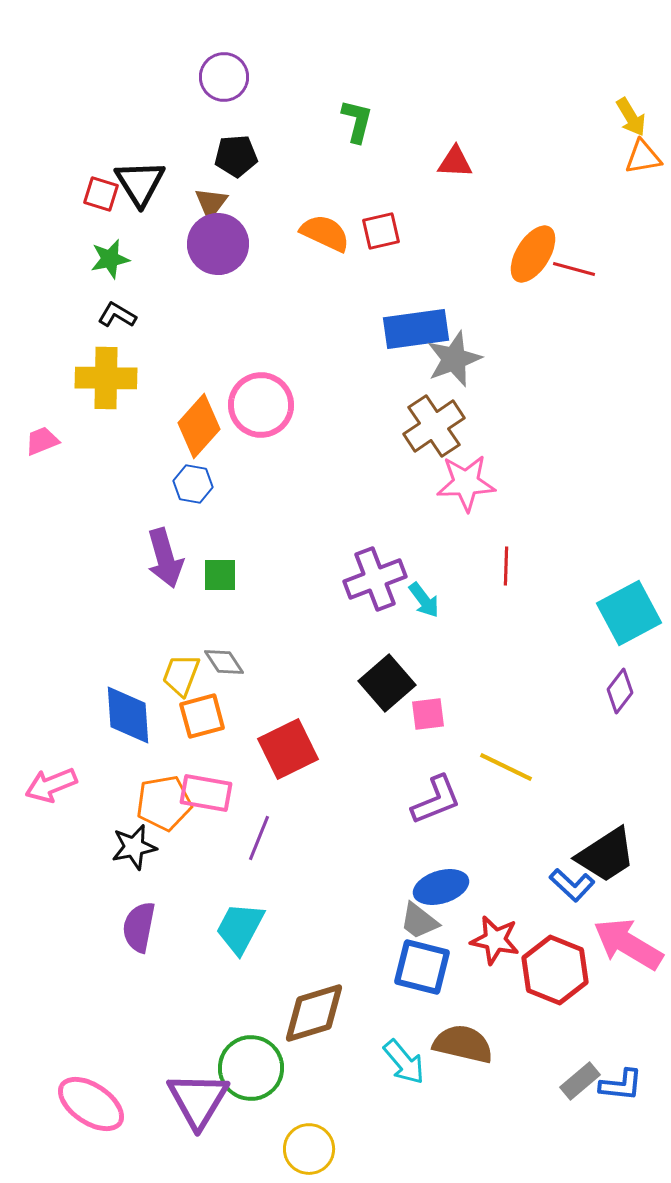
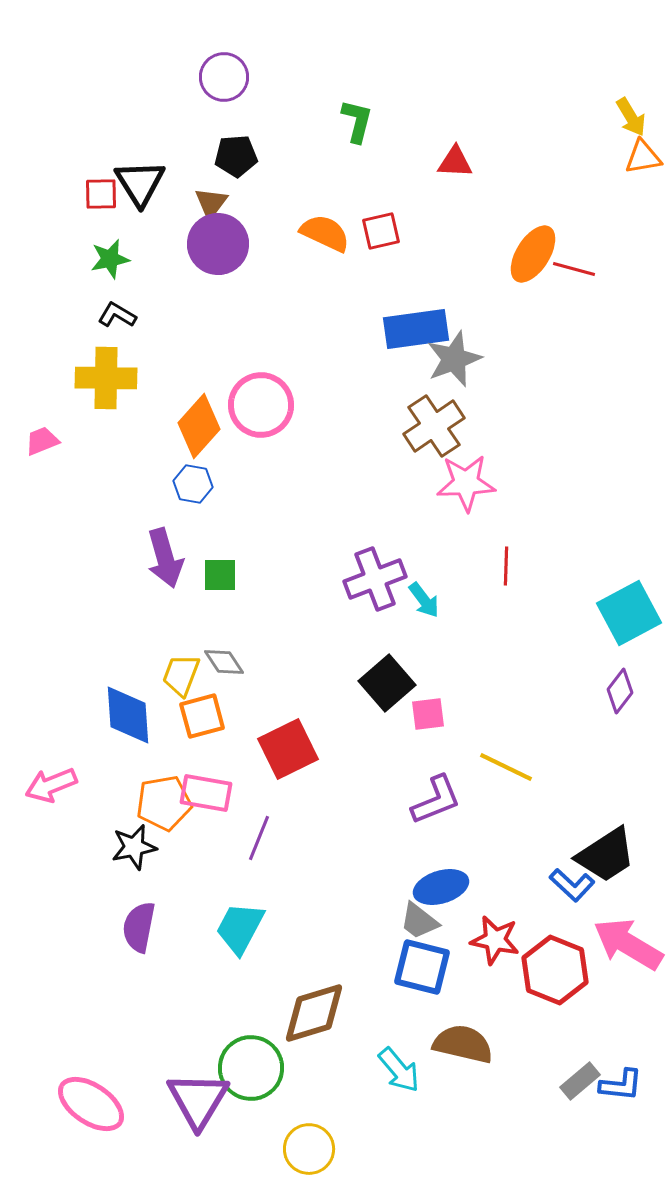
red square at (101, 194): rotated 18 degrees counterclockwise
cyan arrow at (404, 1062): moved 5 px left, 8 px down
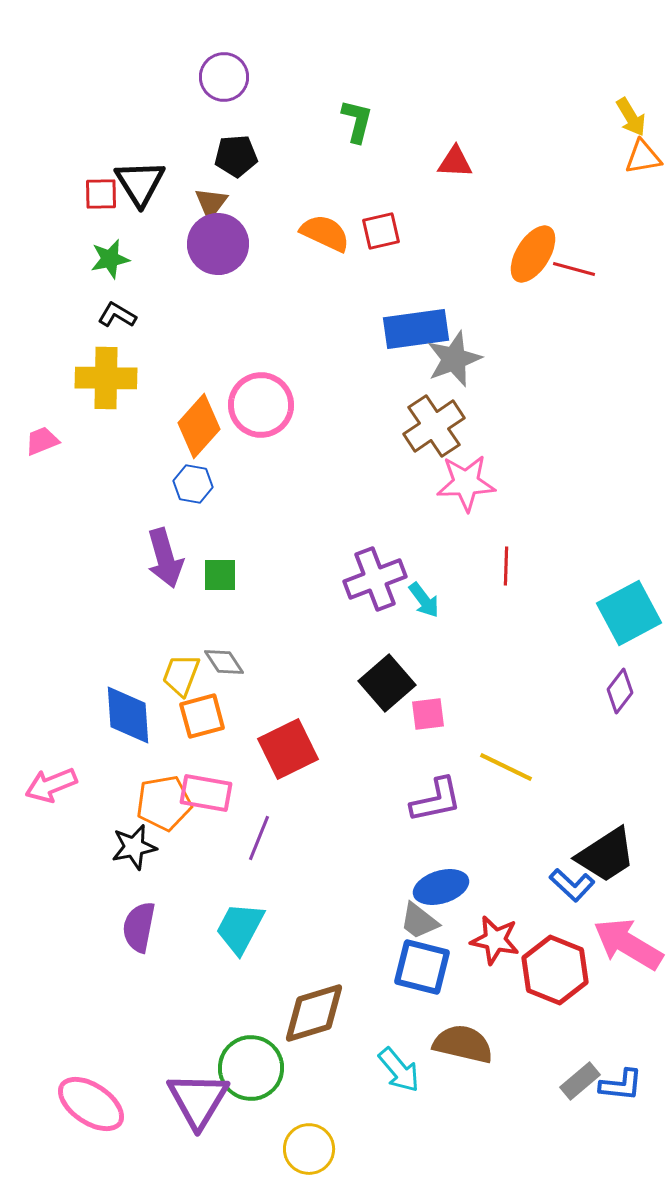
purple L-shape at (436, 800): rotated 10 degrees clockwise
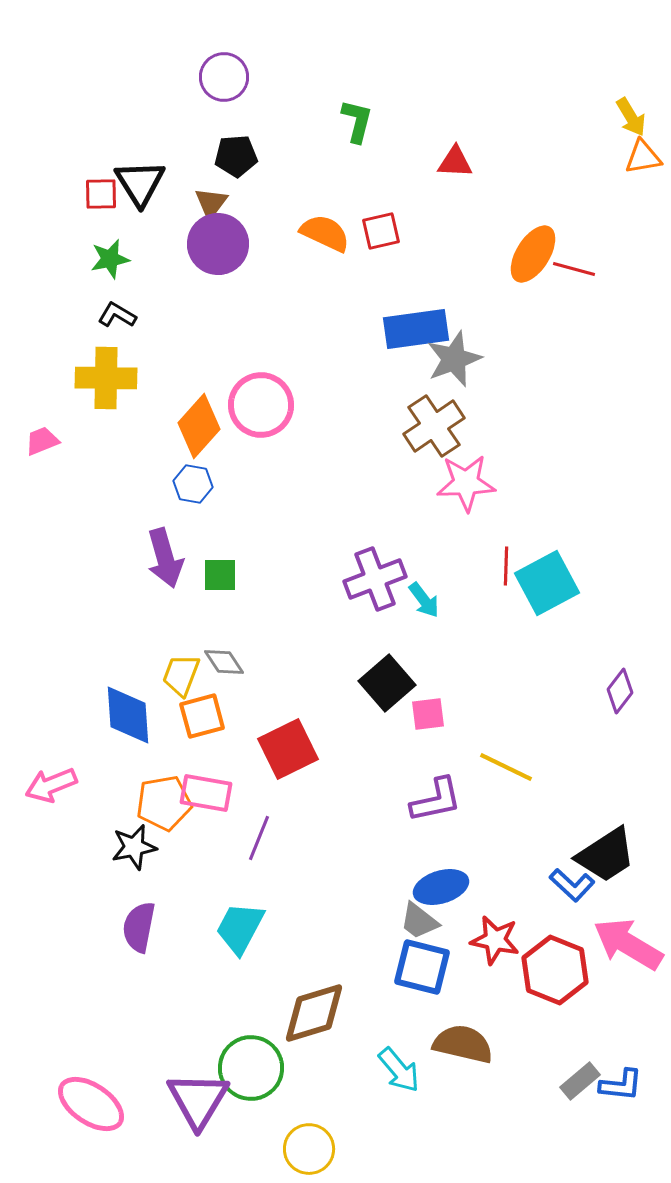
cyan square at (629, 613): moved 82 px left, 30 px up
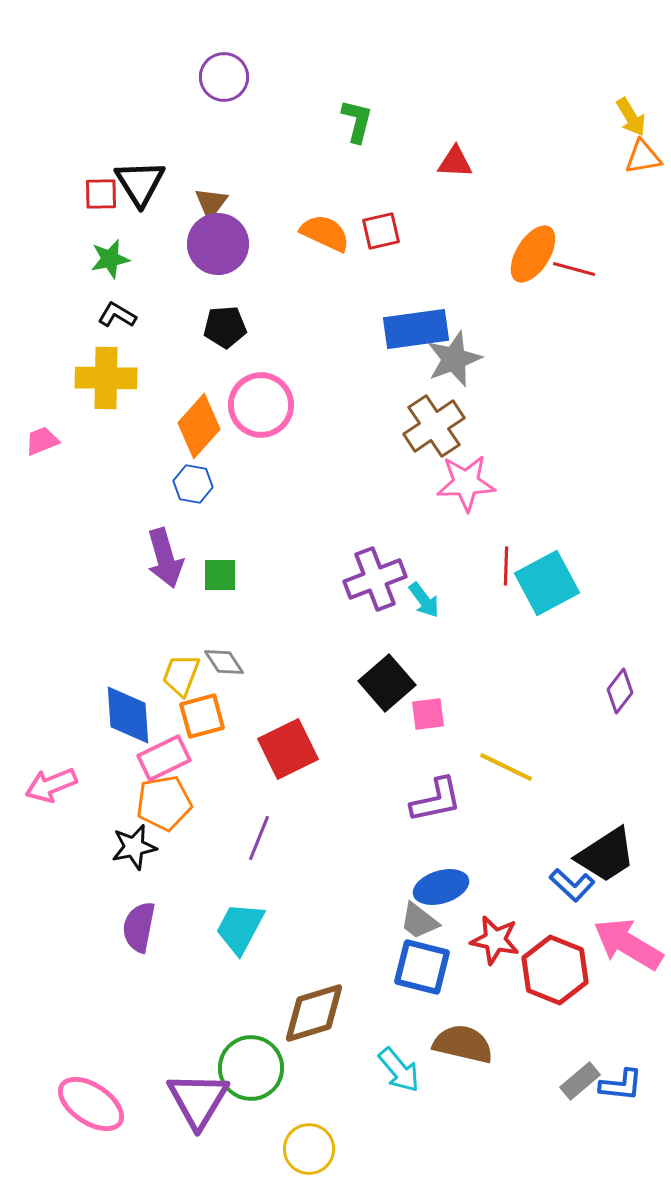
black pentagon at (236, 156): moved 11 px left, 171 px down
pink rectangle at (206, 793): moved 42 px left, 35 px up; rotated 36 degrees counterclockwise
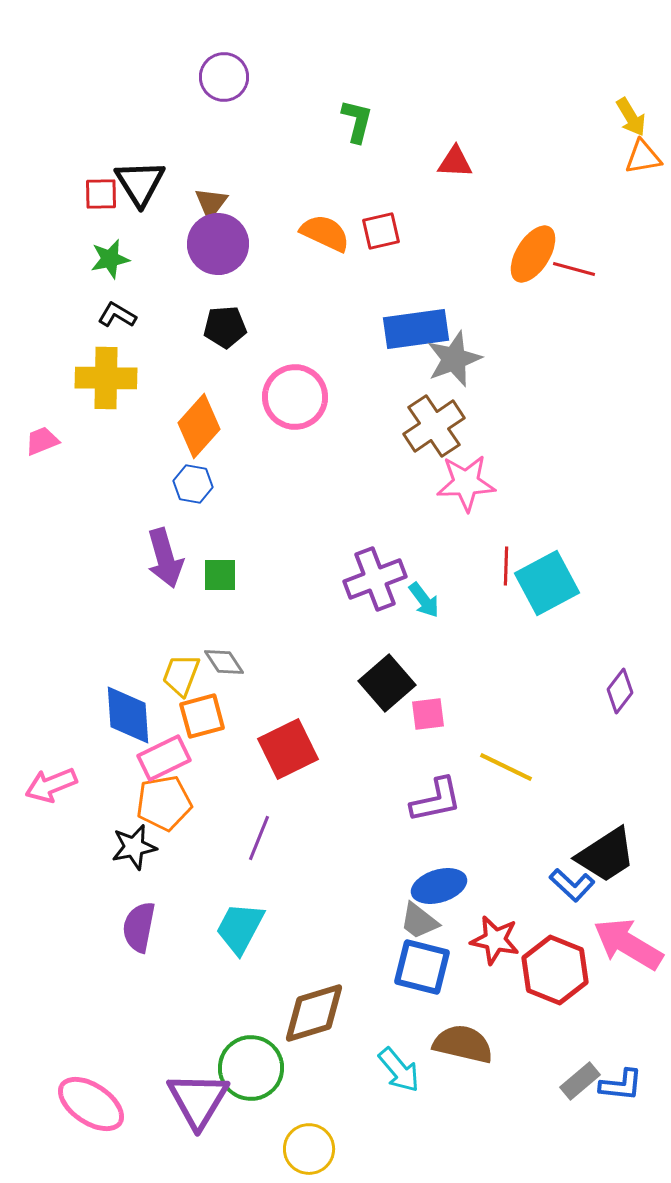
pink circle at (261, 405): moved 34 px right, 8 px up
blue ellipse at (441, 887): moved 2 px left, 1 px up
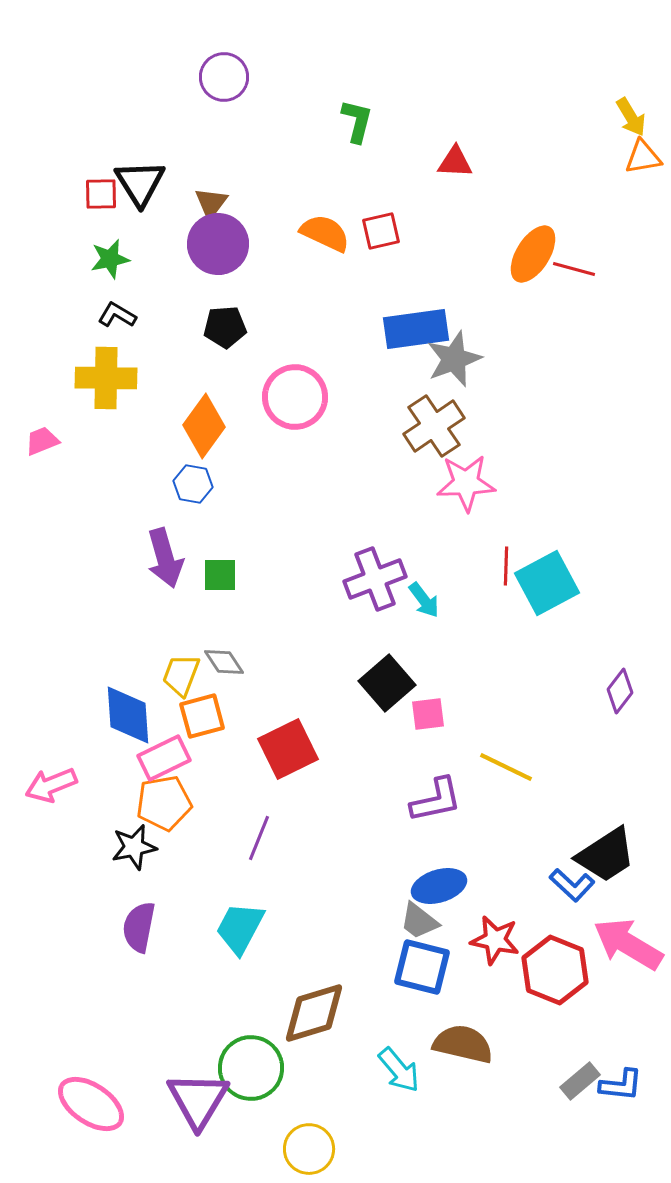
orange diamond at (199, 426): moved 5 px right; rotated 6 degrees counterclockwise
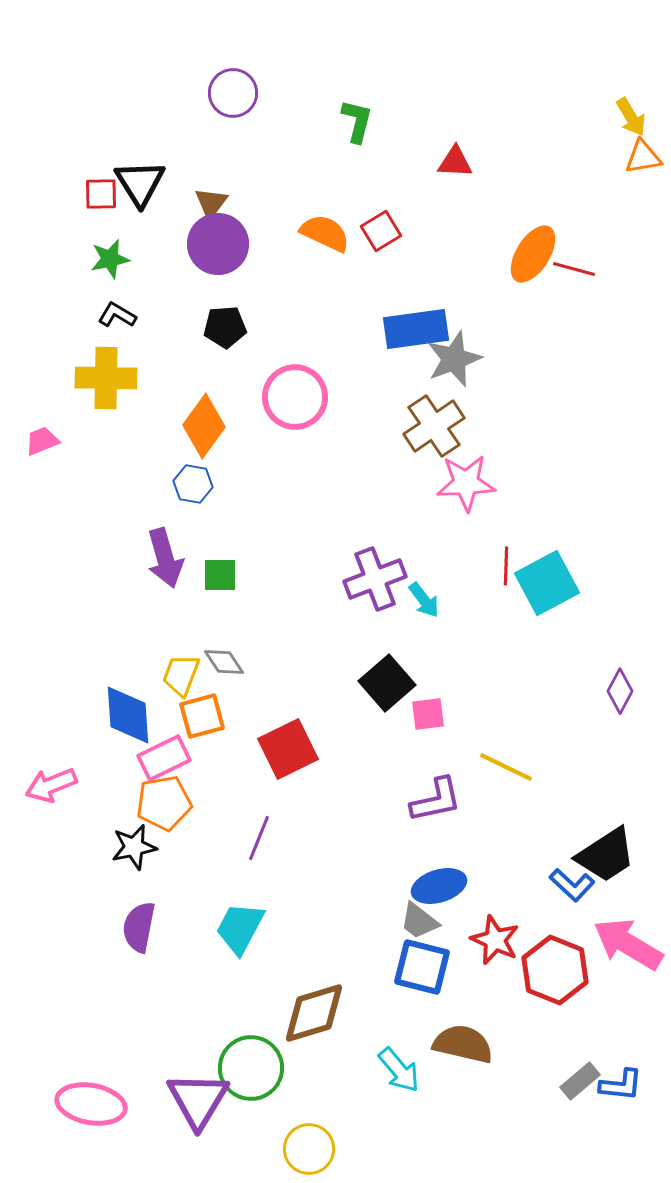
purple circle at (224, 77): moved 9 px right, 16 px down
red square at (381, 231): rotated 18 degrees counterclockwise
purple diamond at (620, 691): rotated 9 degrees counterclockwise
red star at (495, 940): rotated 12 degrees clockwise
pink ellipse at (91, 1104): rotated 24 degrees counterclockwise
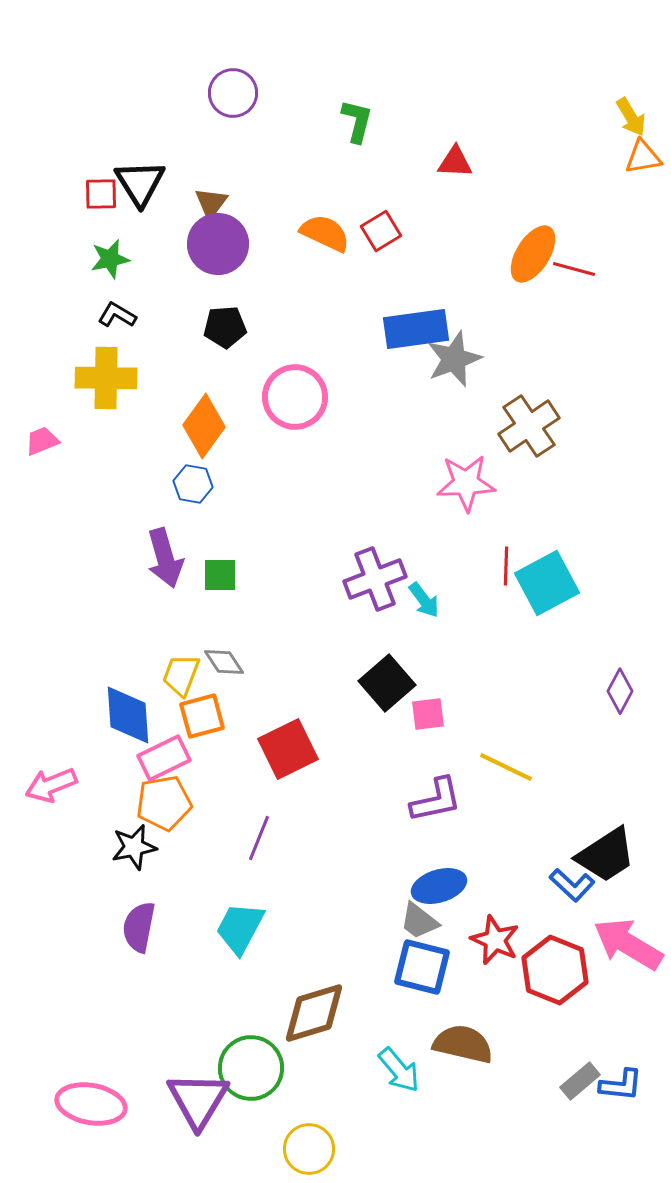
brown cross at (434, 426): moved 95 px right
